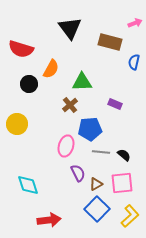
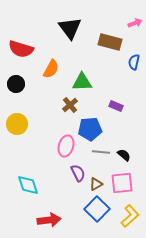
black circle: moved 13 px left
purple rectangle: moved 1 px right, 2 px down
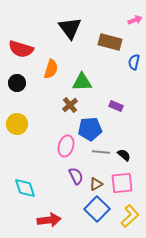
pink arrow: moved 3 px up
orange semicircle: rotated 12 degrees counterclockwise
black circle: moved 1 px right, 1 px up
purple semicircle: moved 2 px left, 3 px down
cyan diamond: moved 3 px left, 3 px down
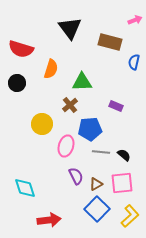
yellow circle: moved 25 px right
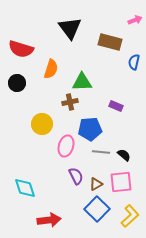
brown cross: moved 3 px up; rotated 28 degrees clockwise
pink square: moved 1 px left, 1 px up
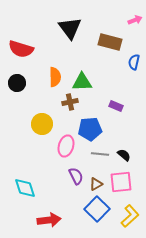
orange semicircle: moved 4 px right, 8 px down; rotated 18 degrees counterclockwise
gray line: moved 1 px left, 2 px down
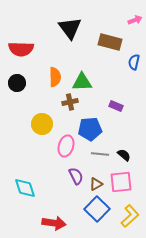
red semicircle: rotated 15 degrees counterclockwise
red arrow: moved 5 px right, 3 px down; rotated 15 degrees clockwise
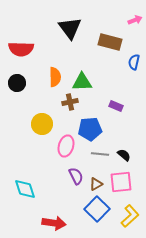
cyan diamond: moved 1 px down
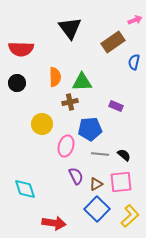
brown rectangle: moved 3 px right; rotated 50 degrees counterclockwise
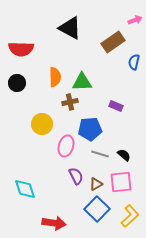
black triangle: rotated 25 degrees counterclockwise
gray line: rotated 12 degrees clockwise
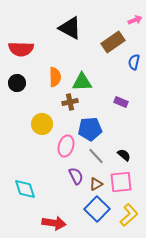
purple rectangle: moved 5 px right, 4 px up
gray line: moved 4 px left, 2 px down; rotated 30 degrees clockwise
yellow L-shape: moved 1 px left, 1 px up
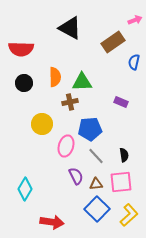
black circle: moved 7 px right
black semicircle: rotated 40 degrees clockwise
brown triangle: rotated 24 degrees clockwise
cyan diamond: rotated 50 degrees clockwise
red arrow: moved 2 px left, 1 px up
